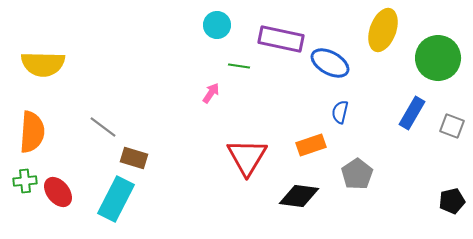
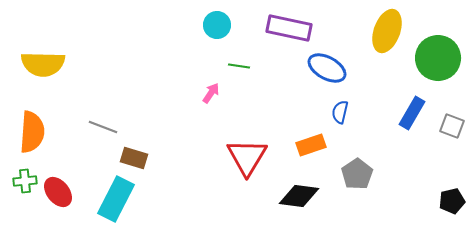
yellow ellipse: moved 4 px right, 1 px down
purple rectangle: moved 8 px right, 11 px up
blue ellipse: moved 3 px left, 5 px down
gray line: rotated 16 degrees counterclockwise
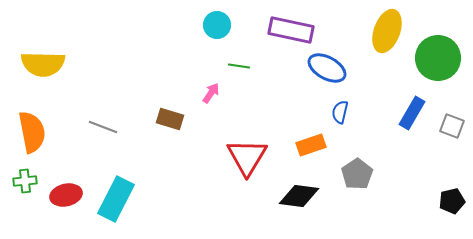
purple rectangle: moved 2 px right, 2 px down
orange semicircle: rotated 15 degrees counterclockwise
brown rectangle: moved 36 px right, 39 px up
red ellipse: moved 8 px right, 3 px down; rotated 64 degrees counterclockwise
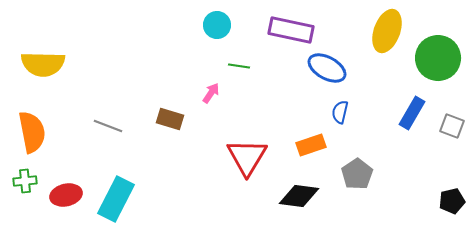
gray line: moved 5 px right, 1 px up
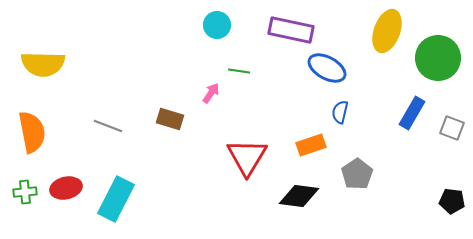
green line: moved 5 px down
gray square: moved 2 px down
green cross: moved 11 px down
red ellipse: moved 7 px up
black pentagon: rotated 20 degrees clockwise
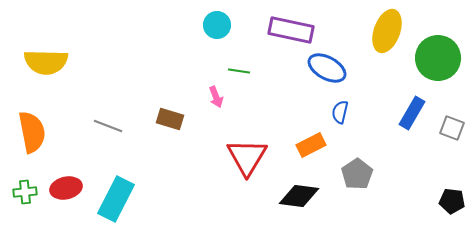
yellow semicircle: moved 3 px right, 2 px up
pink arrow: moved 5 px right, 4 px down; rotated 125 degrees clockwise
orange rectangle: rotated 8 degrees counterclockwise
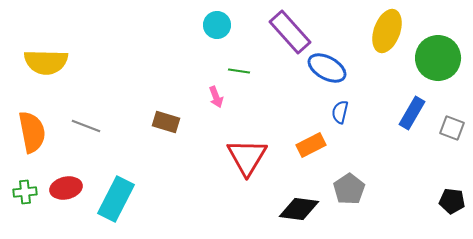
purple rectangle: moved 1 px left, 2 px down; rotated 36 degrees clockwise
brown rectangle: moved 4 px left, 3 px down
gray line: moved 22 px left
gray pentagon: moved 8 px left, 15 px down
black diamond: moved 13 px down
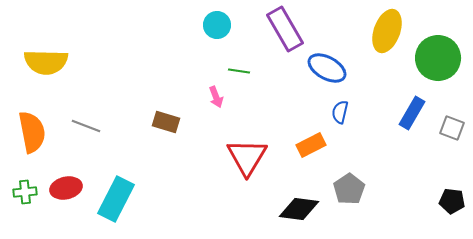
purple rectangle: moved 5 px left, 3 px up; rotated 12 degrees clockwise
